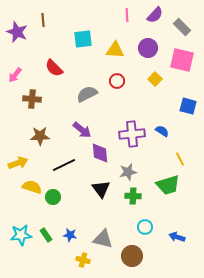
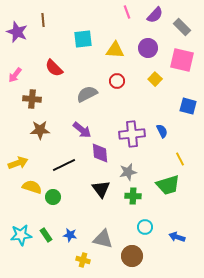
pink line: moved 3 px up; rotated 16 degrees counterclockwise
blue semicircle: rotated 32 degrees clockwise
brown star: moved 6 px up
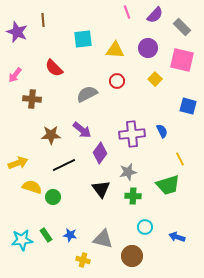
brown star: moved 11 px right, 5 px down
purple diamond: rotated 40 degrees clockwise
cyan star: moved 1 px right, 5 px down
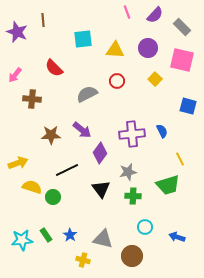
black line: moved 3 px right, 5 px down
blue star: rotated 24 degrees clockwise
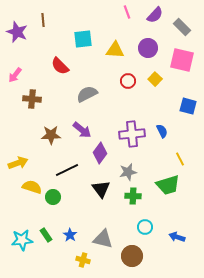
red semicircle: moved 6 px right, 2 px up
red circle: moved 11 px right
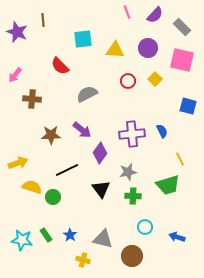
cyan star: rotated 15 degrees clockwise
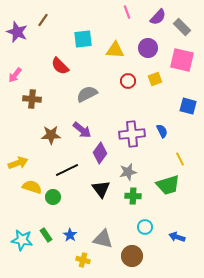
purple semicircle: moved 3 px right, 2 px down
brown line: rotated 40 degrees clockwise
yellow square: rotated 24 degrees clockwise
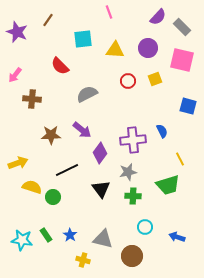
pink line: moved 18 px left
brown line: moved 5 px right
purple cross: moved 1 px right, 6 px down
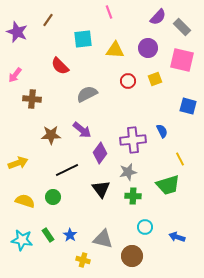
yellow semicircle: moved 7 px left, 14 px down
green rectangle: moved 2 px right
